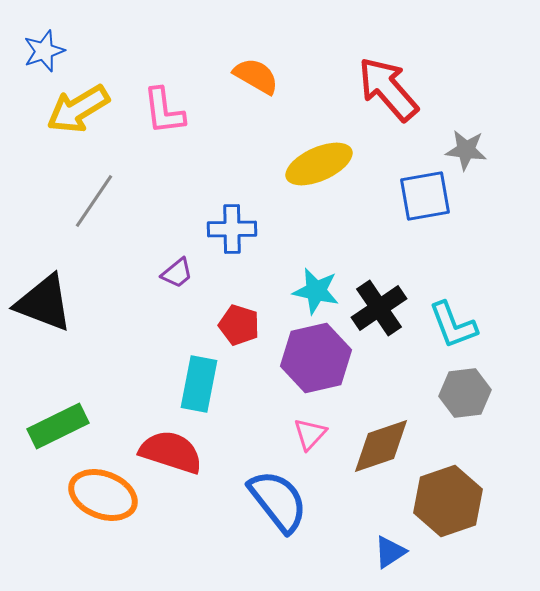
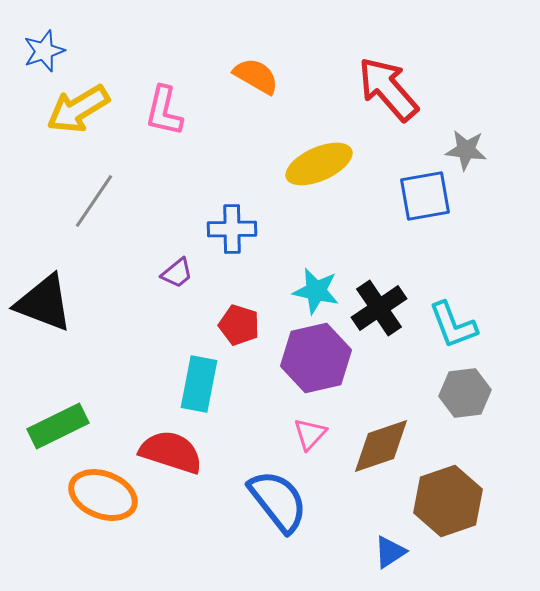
pink L-shape: rotated 20 degrees clockwise
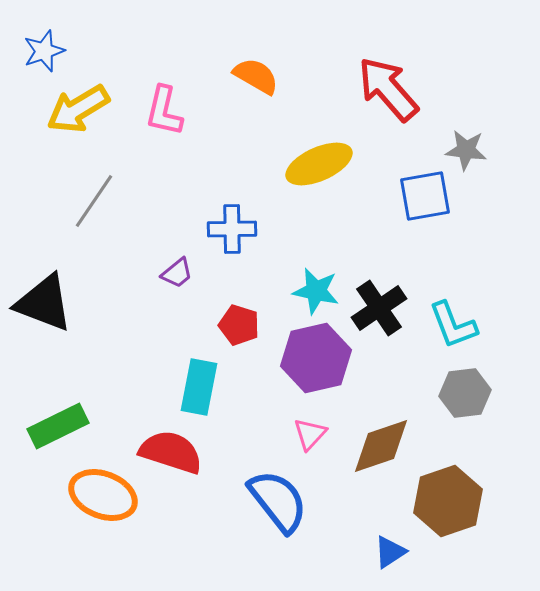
cyan rectangle: moved 3 px down
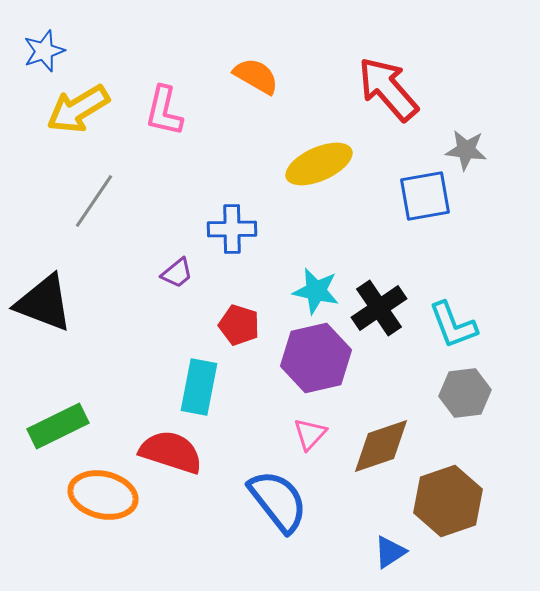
orange ellipse: rotated 8 degrees counterclockwise
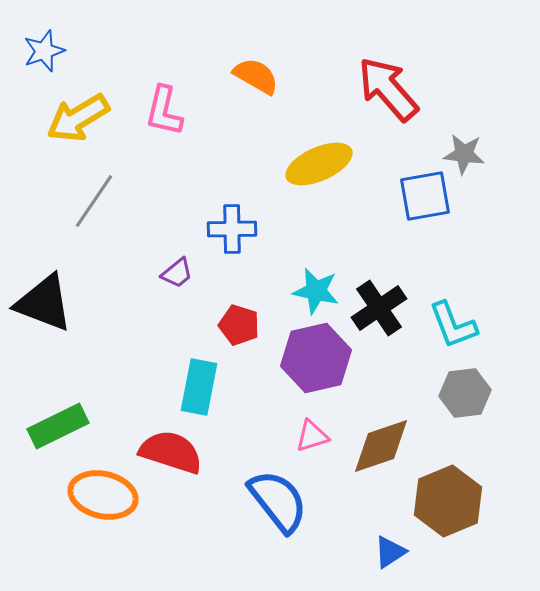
yellow arrow: moved 9 px down
gray star: moved 2 px left, 4 px down
pink triangle: moved 2 px right, 2 px down; rotated 30 degrees clockwise
brown hexagon: rotated 4 degrees counterclockwise
